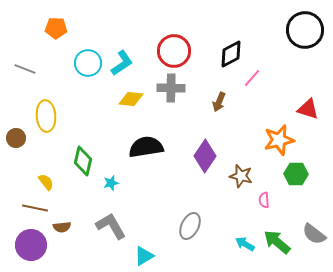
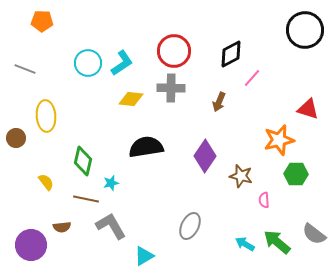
orange pentagon: moved 14 px left, 7 px up
brown line: moved 51 px right, 9 px up
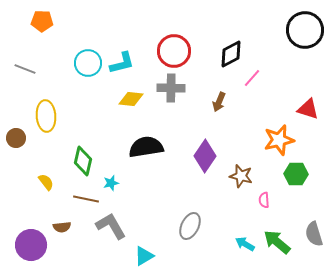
cyan L-shape: rotated 20 degrees clockwise
gray semicircle: rotated 35 degrees clockwise
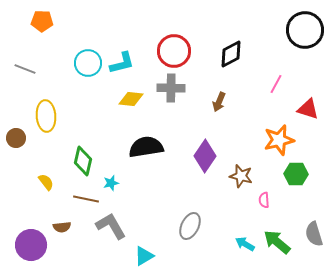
pink line: moved 24 px right, 6 px down; rotated 12 degrees counterclockwise
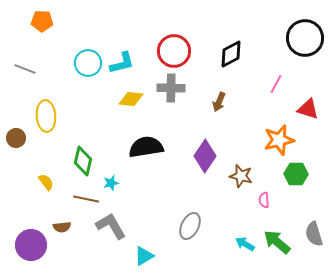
black circle: moved 8 px down
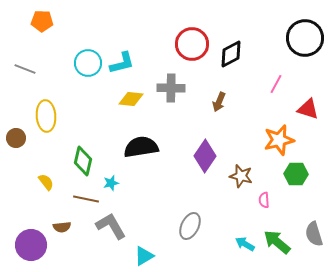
red circle: moved 18 px right, 7 px up
black semicircle: moved 5 px left
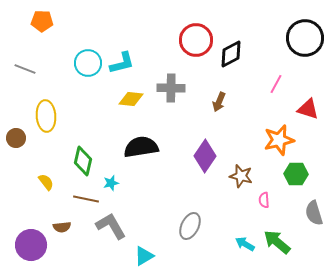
red circle: moved 4 px right, 4 px up
gray semicircle: moved 21 px up
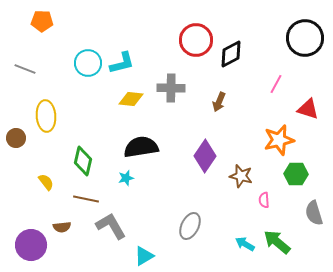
cyan star: moved 15 px right, 5 px up
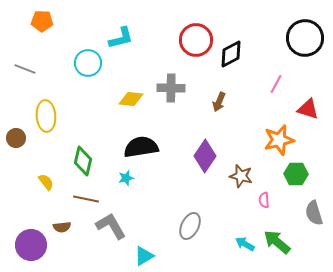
cyan L-shape: moved 1 px left, 25 px up
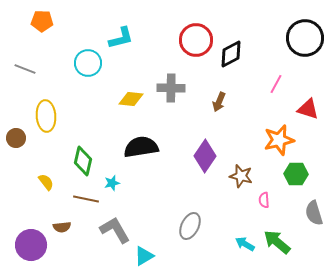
cyan star: moved 14 px left, 5 px down
gray L-shape: moved 4 px right, 4 px down
